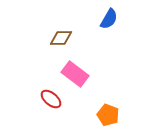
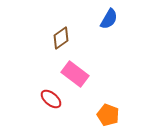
brown diamond: rotated 35 degrees counterclockwise
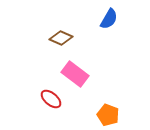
brown diamond: rotated 60 degrees clockwise
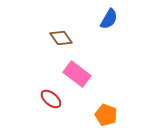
brown diamond: rotated 30 degrees clockwise
pink rectangle: moved 2 px right
orange pentagon: moved 2 px left
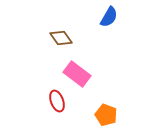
blue semicircle: moved 2 px up
red ellipse: moved 6 px right, 2 px down; rotated 30 degrees clockwise
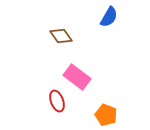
brown diamond: moved 2 px up
pink rectangle: moved 3 px down
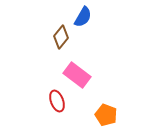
blue semicircle: moved 26 px left
brown diamond: moved 1 px down; rotated 75 degrees clockwise
pink rectangle: moved 2 px up
